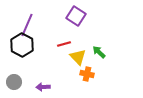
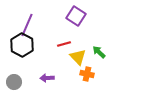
purple arrow: moved 4 px right, 9 px up
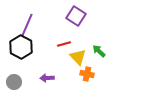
black hexagon: moved 1 px left, 2 px down
green arrow: moved 1 px up
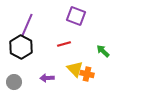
purple square: rotated 12 degrees counterclockwise
green arrow: moved 4 px right
yellow triangle: moved 3 px left, 12 px down
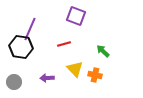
purple line: moved 3 px right, 4 px down
black hexagon: rotated 20 degrees counterclockwise
orange cross: moved 8 px right, 1 px down
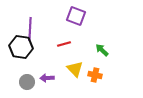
purple line: rotated 20 degrees counterclockwise
green arrow: moved 1 px left, 1 px up
gray circle: moved 13 px right
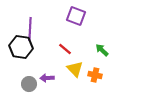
red line: moved 1 px right, 5 px down; rotated 56 degrees clockwise
gray circle: moved 2 px right, 2 px down
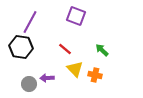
purple line: moved 7 px up; rotated 25 degrees clockwise
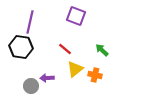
purple line: rotated 15 degrees counterclockwise
yellow triangle: rotated 36 degrees clockwise
gray circle: moved 2 px right, 2 px down
